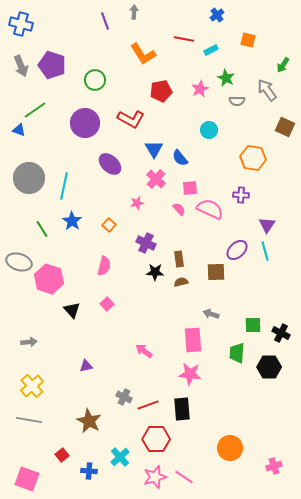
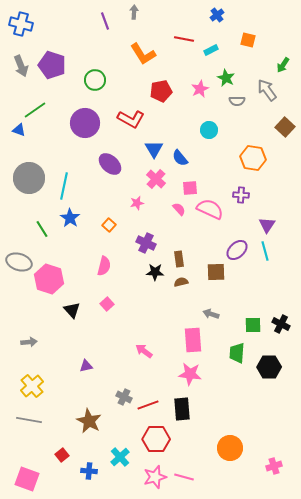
brown square at (285, 127): rotated 18 degrees clockwise
blue star at (72, 221): moved 2 px left, 3 px up
black cross at (281, 333): moved 9 px up
pink line at (184, 477): rotated 18 degrees counterclockwise
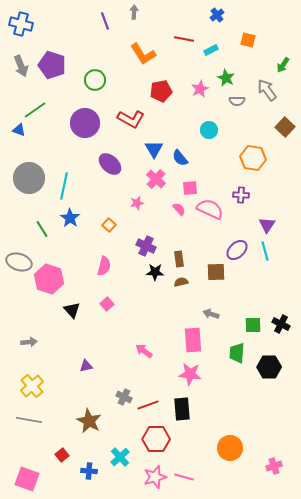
purple cross at (146, 243): moved 3 px down
